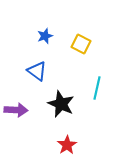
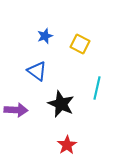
yellow square: moved 1 px left
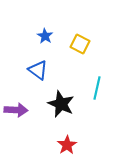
blue star: rotated 21 degrees counterclockwise
blue triangle: moved 1 px right, 1 px up
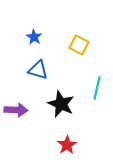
blue star: moved 11 px left, 1 px down
yellow square: moved 1 px left, 1 px down
blue triangle: rotated 20 degrees counterclockwise
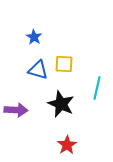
yellow square: moved 15 px left, 19 px down; rotated 24 degrees counterclockwise
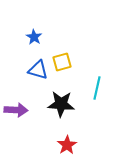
yellow square: moved 2 px left, 2 px up; rotated 18 degrees counterclockwise
black star: rotated 20 degrees counterclockwise
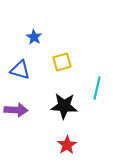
blue triangle: moved 18 px left
black star: moved 3 px right, 2 px down
